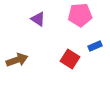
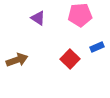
purple triangle: moved 1 px up
blue rectangle: moved 2 px right, 1 px down
red square: rotated 12 degrees clockwise
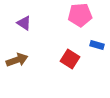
purple triangle: moved 14 px left, 5 px down
blue rectangle: moved 2 px up; rotated 40 degrees clockwise
red square: rotated 12 degrees counterclockwise
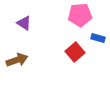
blue rectangle: moved 1 px right, 7 px up
red square: moved 5 px right, 7 px up; rotated 18 degrees clockwise
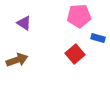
pink pentagon: moved 1 px left, 1 px down
red square: moved 2 px down
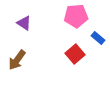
pink pentagon: moved 3 px left
blue rectangle: rotated 24 degrees clockwise
brown arrow: rotated 145 degrees clockwise
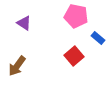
pink pentagon: rotated 15 degrees clockwise
red square: moved 1 px left, 2 px down
brown arrow: moved 6 px down
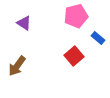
pink pentagon: rotated 25 degrees counterclockwise
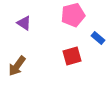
pink pentagon: moved 3 px left, 1 px up
red square: moved 2 px left; rotated 24 degrees clockwise
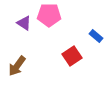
pink pentagon: moved 24 px left; rotated 15 degrees clockwise
blue rectangle: moved 2 px left, 2 px up
red square: rotated 18 degrees counterclockwise
